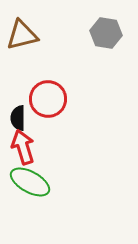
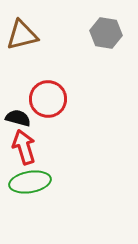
black semicircle: rotated 105 degrees clockwise
red arrow: moved 1 px right
green ellipse: rotated 39 degrees counterclockwise
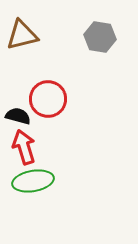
gray hexagon: moved 6 px left, 4 px down
black semicircle: moved 2 px up
green ellipse: moved 3 px right, 1 px up
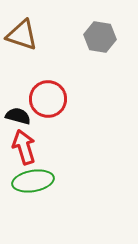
brown triangle: rotated 32 degrees clockwise
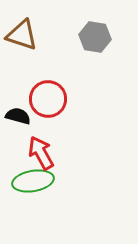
gray hexagon: moved 5 px left
red arrow: moved 17 px right, 6 px down; rotated 12 degrees counterclockwise
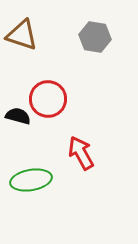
red arrow: moved 40 px right
green ellipse: moved 2 px left, 1 px up
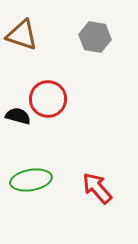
red arrow: moved 16 px right, 35 px down; rotated 12 degrees counterclockwise
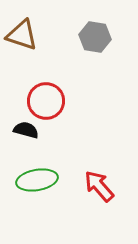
red circle: moved 2 px left, 2 px down
black semicircle: moved 8 px right, 14 px down
green ellipse: moved 6 px right
red arrow: moved 2 px right, 2 px up
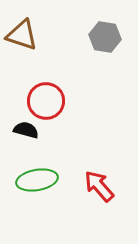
gray hexagon: moved 10 px right
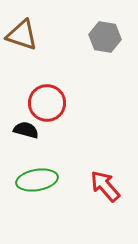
red circle: moved 1 px right, 2 px down
red arrow: moved 6 px right
